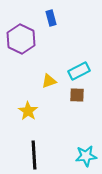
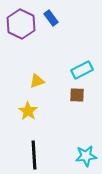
blue rectangle: rotated 21 degrees counterclockwise
purple hexagon: moved 15 px up
cyan rectangle: moved 3 px right, 1 px up
yellow triangle: moved 12 px left
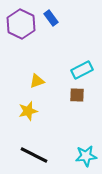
yellow star: rotated 24 degrees clockwise
black line: rotated 60 degrees counterclockwise
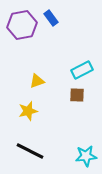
purple hexagon: moved 1 px right, 1 px down; rotated 24 degrees clockwise
black line: moved 4 px left, 4 px up
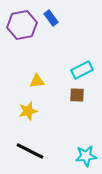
yellow triangle: rotated 14 degrees clockwise
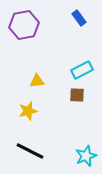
blue rectangle: moved 28 px right
purple hexagon: moved 2 px right
cyan star: rotated 15 degrees counterclockwise
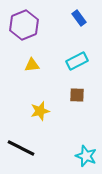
purple hexagon: rotated 12 degrees counterclockwise
cyan rectangle: moved 5 px left, 9 px up
yellow triangle: moved 5 px left, 16 px up
yellow star: moved 12 px right
black line: moved 9 px left, 3 px up
cyan star: rotated 30 degrees counterclockwise
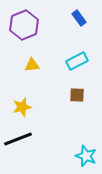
yellow star: moved 18 px left, 4 px up
black line: moved 3 px left, 9 px up; rotated 48 degrees counterclockwise
